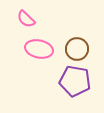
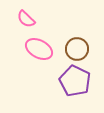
pink ellipse: rotated 16 degrees clockwise
purple pentagon: rotated 16 degrees clockwise
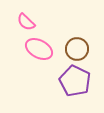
pink semicircle: moved 3 px down
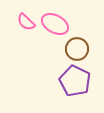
pink ellipse: moved 16 px right, 25 px up
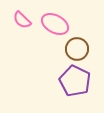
pink semicircle: moved 4 px left, 2 px up
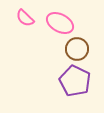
pink semicircle: moved 3 px right, 2 px up
pink ellipse: moved 5 px right, 1 px up
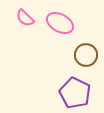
brown circle: moved 9 px right, 6 px down
purple pentagon: moved 12 px down
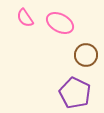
pink semicircle: rotated 12 degrees clockwise
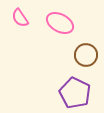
pink semicircle: moved 5 px left
